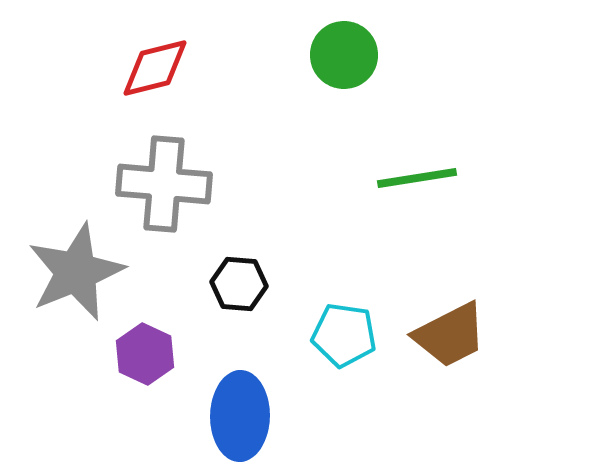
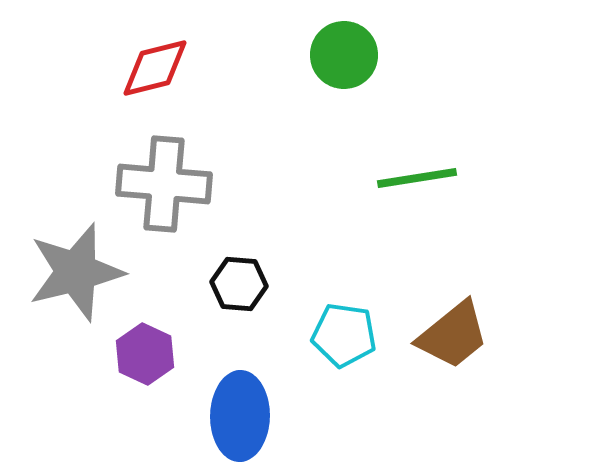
gray star: rotated 8 degrees clockwise
brown trapezoid: moved 3 px right; rotated 12 degrees counterclockwise
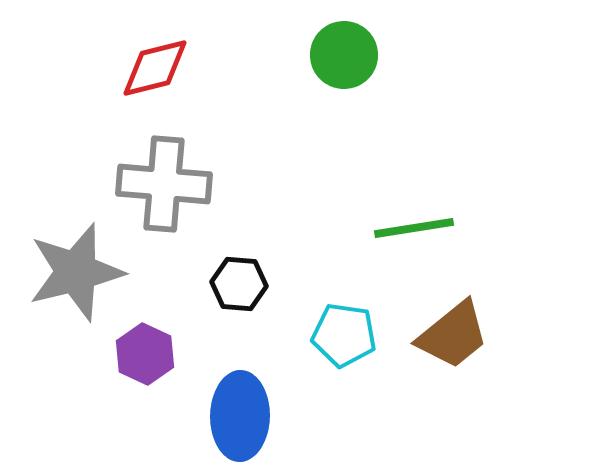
green line: moved 3 px left, 50 px down
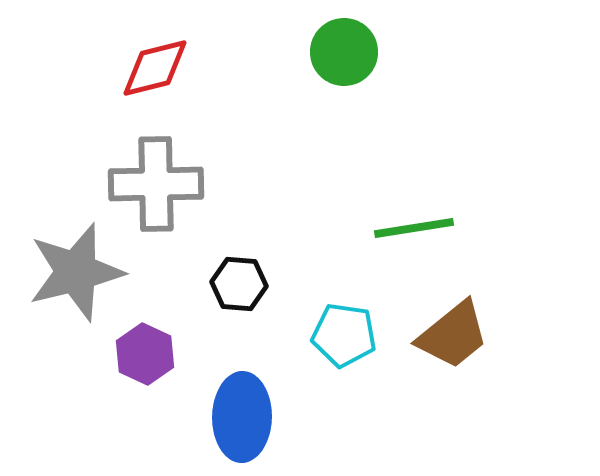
green circle: moved 3 px up
gray cross: moved 8 px left; rotated 6 degrees counterclockwise
blue ellipse: moved 2 px right, 1 px down
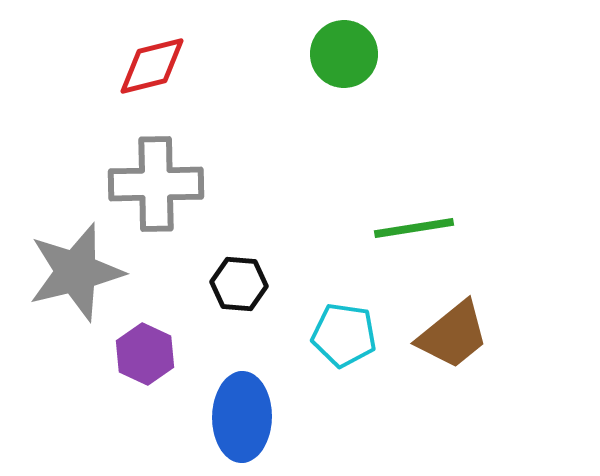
green circle: moved 2 px down
red diamond: moved 3 px left, 2 px up
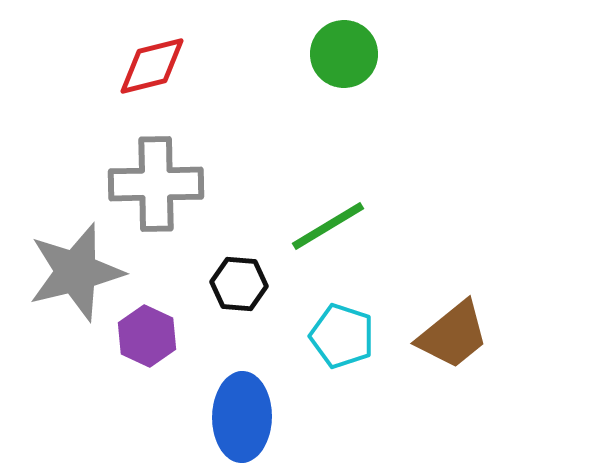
green line: moved 86 px left, 2 px up; rotated 22 degrees counterclockwise
cyan pentagon: moved 2 px left, 1 px down; rotated 10 degrees clockwise
purple hexagon: moved 2 px right, 18 px up
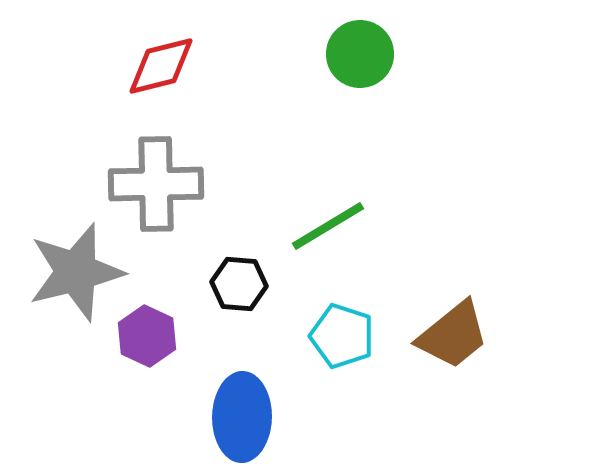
green circle: moved 16 px right
red diamond: moved 9 px right
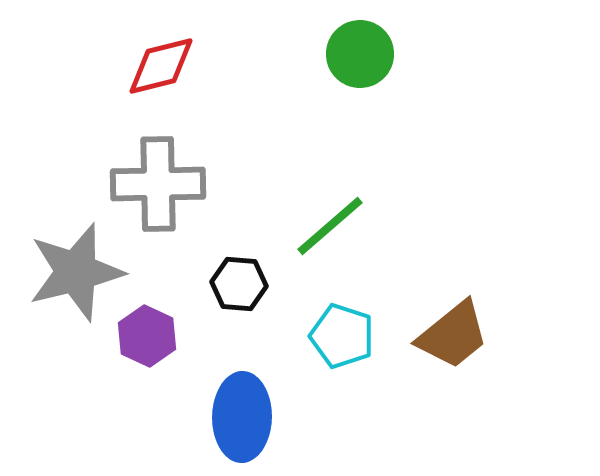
gray cross: moved 2 px right
green line: moved 2 px right; rotated 10 degrees counterclockwise
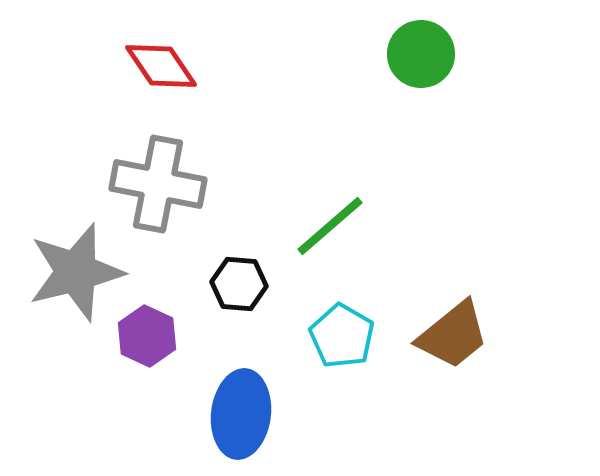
green circle: moved 61 px right
red diamond: rotated 70 degrees clockwise
gray cross: rotated 12 degrees clockwise
cyan pentagon: rotated 12 degrees clockwise
blue ellipse: moved 1 px left, 3 px up; rotated 6 degrees clockwise
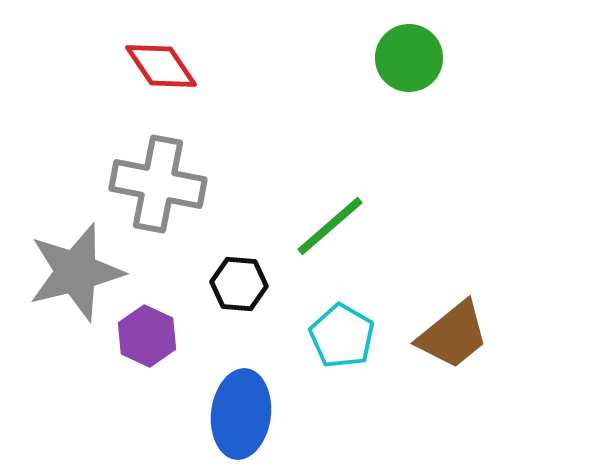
green circle: moved 12 px left, 4 px down
